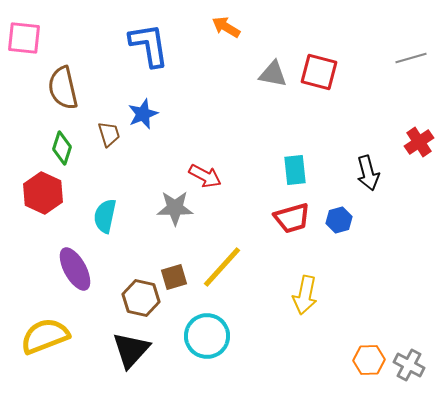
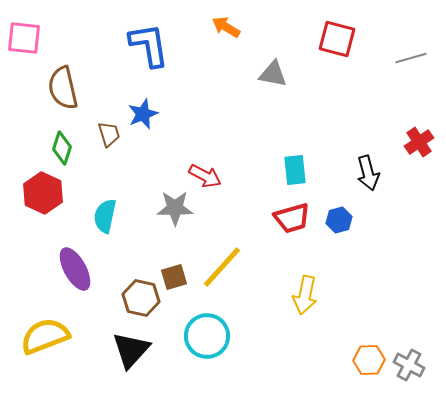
red square: moved 18 px right, 33 px up
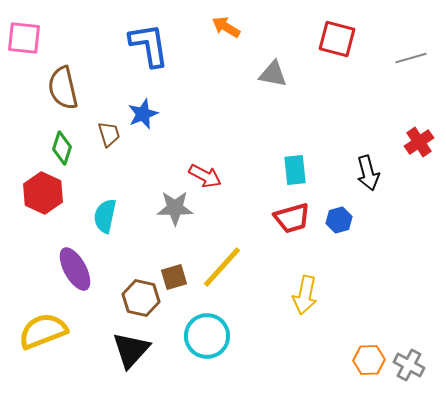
yellow semicircle: moved 2 px left, 5 px up
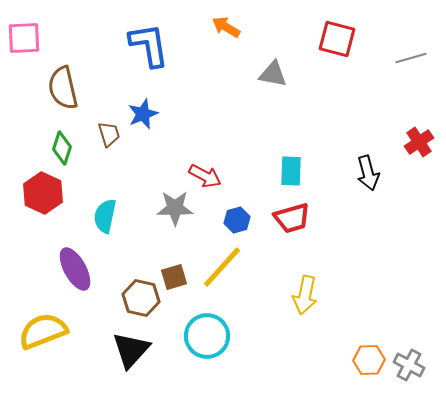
pink square: rotated 9 degrees counterclockwise
cyan rectangle: moved 4 px left, 1 px down; rotated 8 degrees clockwise
blue hexagon: moved 102 px left
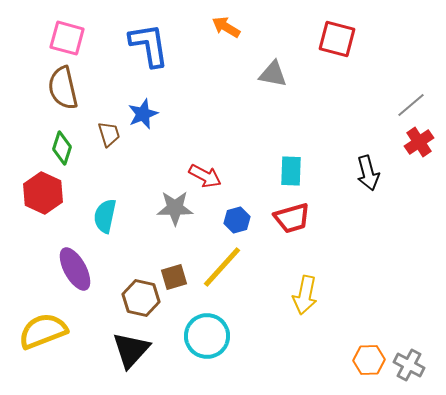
pink square: moved 43 px right; rotated 18 degrees clockwise
gray line: moved 47 px down; rotated 24 degrees counterclockwise
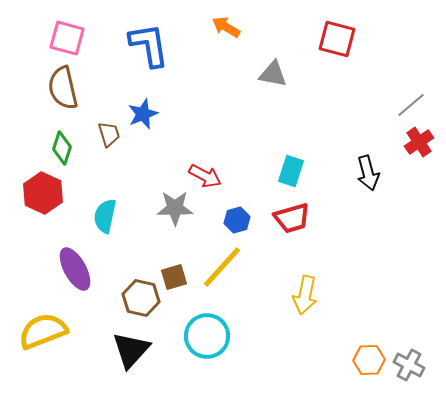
cyan rectangle: rotated 16 degrees clockwise
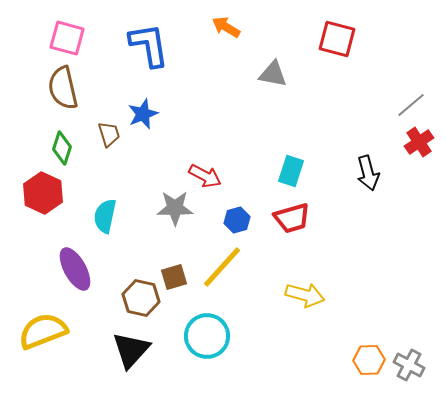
yellow arrow: rotated 87 degrees counterclockwise
